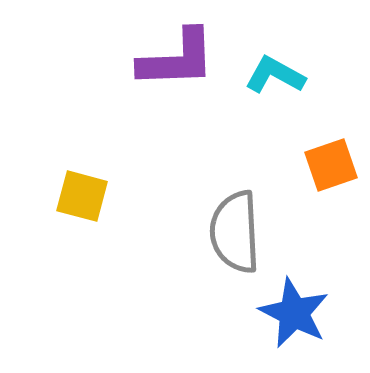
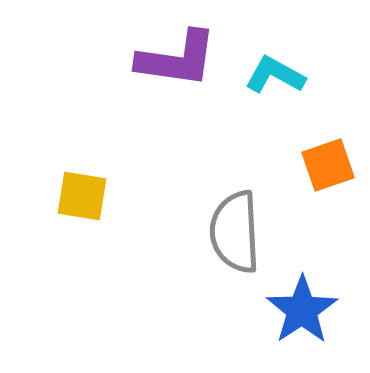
purple L-shape: rotated 10 degrees clockwise
orange square: moved 3 px left
yellow square: rotated 6 degrees counterclockwise
blue star: moved 8 px right, 3 px up; rotated 12 degrees clockwise
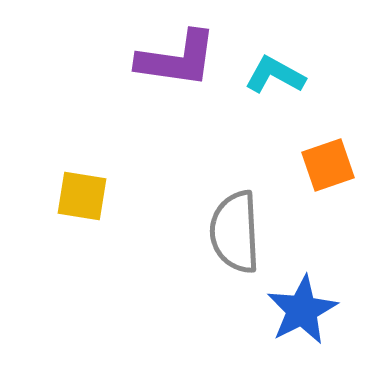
blue star: rotated 6 degrees clockwise
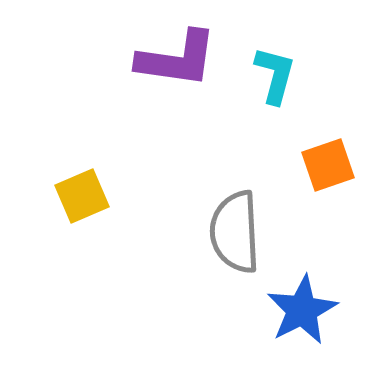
cyan L-shape: rotated 76 degrees clockwise
yellow square: rotated 32 degrees counterclockwise
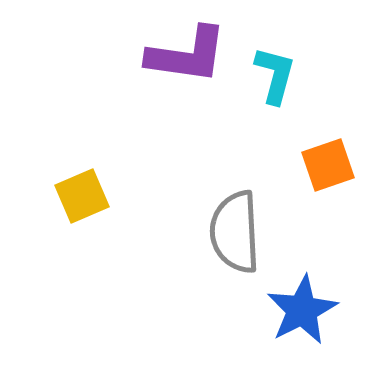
purple L-shape: moved 10 px right, 4 px up
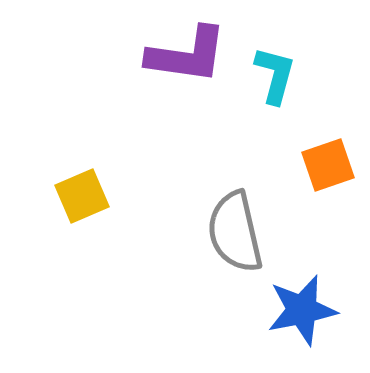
gray semicircle: rotated 10 degrees counterclockwise
blue star: rotated 16 degrees clockwise
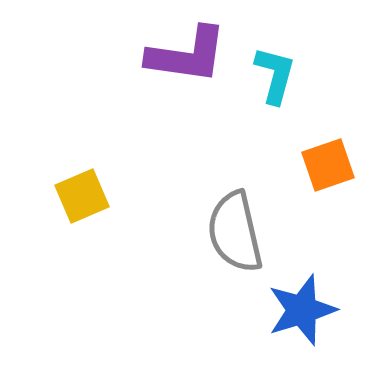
blue star: rotated 6 degrees counterclockwise
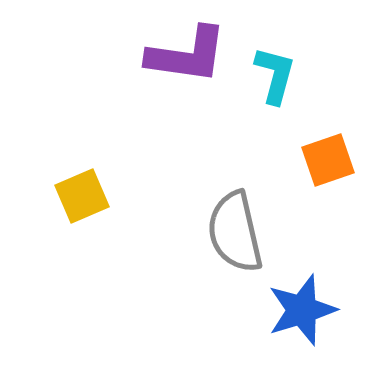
orange square: moved 5 px up
